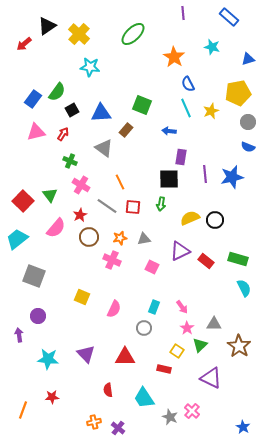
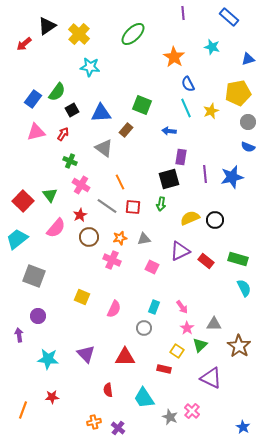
black square at (169, 179): rotated 15 degrees counterclockwise
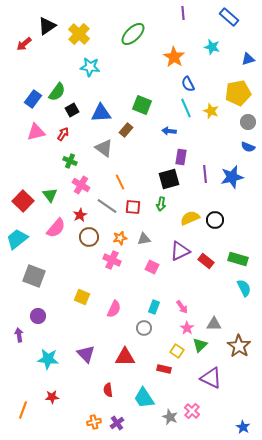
yellow star at (211, 111): rotated 28 degrees counterclockwise
purple cross at (118, 428): moved 1 px left, 5 px up; rotated 16 degrees clockwise
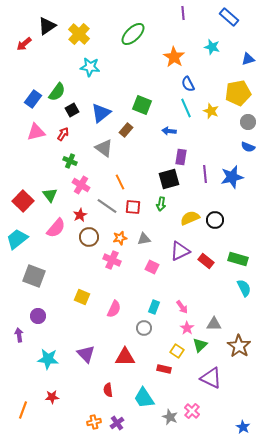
blue triangle at (101, 113): rotated 35 degrees counterclockwise
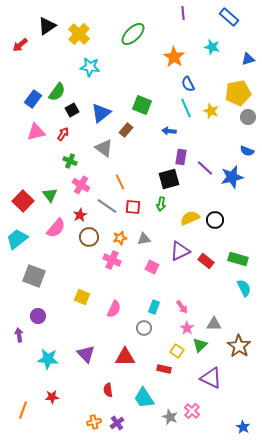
red arrow at (24, 44): moved 4 px left, 1 px down
gray circle at (248, 122): moved 5 px up
blue semicircle at (248, 147): moved 1 px left, 4 px down
purple line at (205, 174): moved 6 px up; rotated 42 degrees counterclockwise
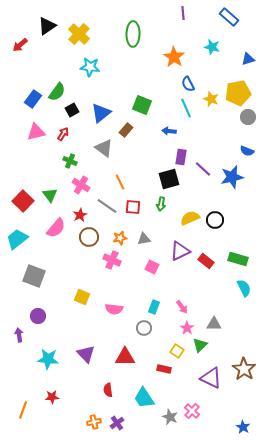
green ellipse at (133, 34): rotated 45 degrees counterclockwise
yellow star at (211, 111): moved 12 px up
purple line at (205, 168): moved 2 px left, 1 px down
pink semicircle at (114, 309): rotated 72 degrees clockwise
brown star at (239, 346): moved 5 px right, 23 px down
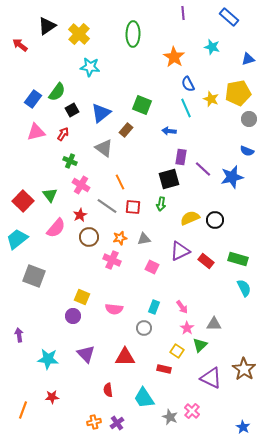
red arrow at (20, 45): rotated 77 degrees clockwise
gray circle at (248, 117): moved 1 px right, 2 px down
purple circle at (38, 316): moved 35 px right
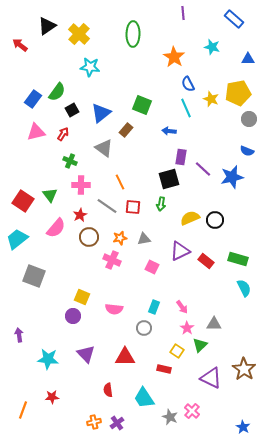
blue rectangle at (229, 17): moved 5 px right, 2 px down
blue triangle at (248, 59): rotated 16 degrees clockwise
pink cross at (81, 185): rotated 30 degrees counterclockwise
red square at (23, 201): rotated 10 degrees counterclockwise
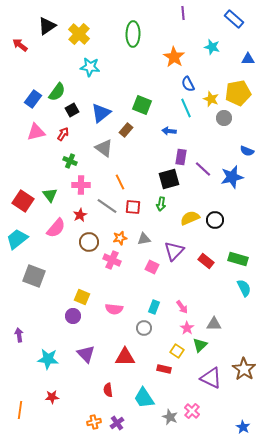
gray circle at (249, 119): moved 25 px left, 1 px up
brown circle at (89, 237): moved 5 px down
purple triangle at (180, 251): moved 6 px left; rotated 20 degrees counterclockwise
orange line at (23, 410): moved 3 px left; rotated 12 degrees counterclockwise
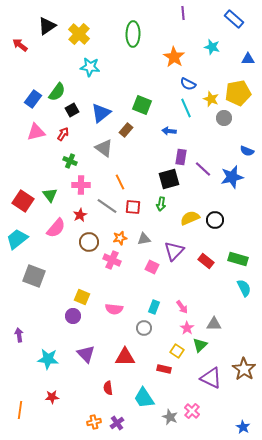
blue semicircle at (188, 84): rotated 35 degrees counterclockwise
red semicircle at (108, 390): moved 2 px up
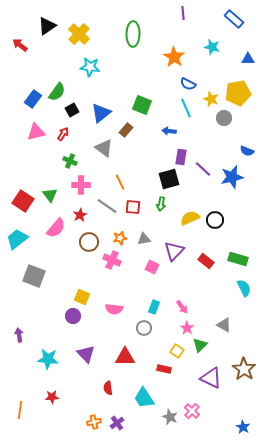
gray triangle at (214, 324): moved 10 px right, 1 px down; rotated 28 degrees clockwise
